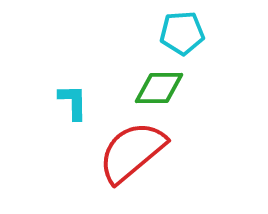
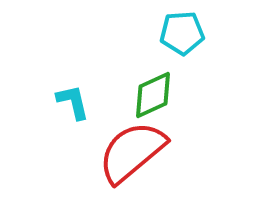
green diamond: moved 6 px left, 7 px down; rotated 24 degrees counterclockwise
cyan L-shape: rotated 12 degrees counterclockwise
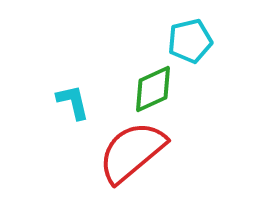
cyan pentagon: moved 8 px right, 8 px down; rotated 9 degrees counterclockwise
green diamond: moved 6 px up
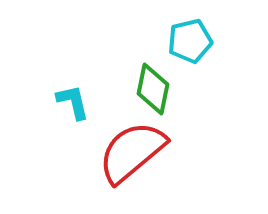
green diamond: rotated 54 degrees counterclockwise
